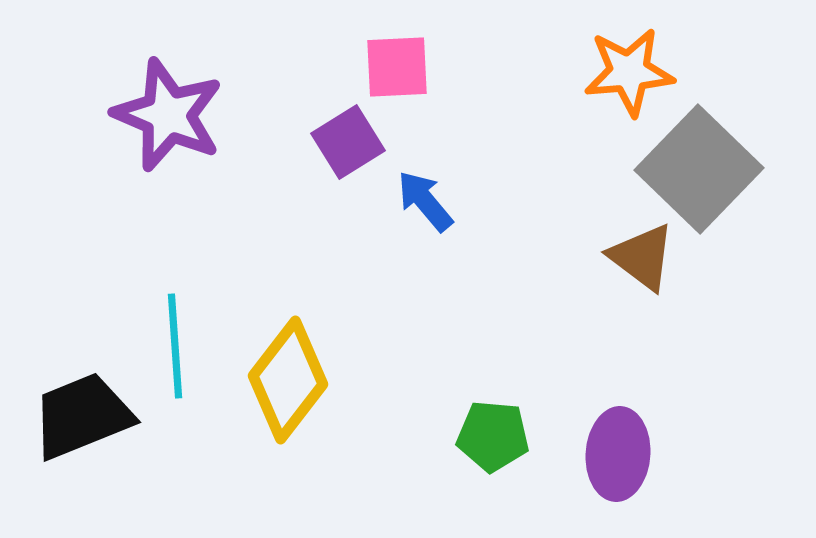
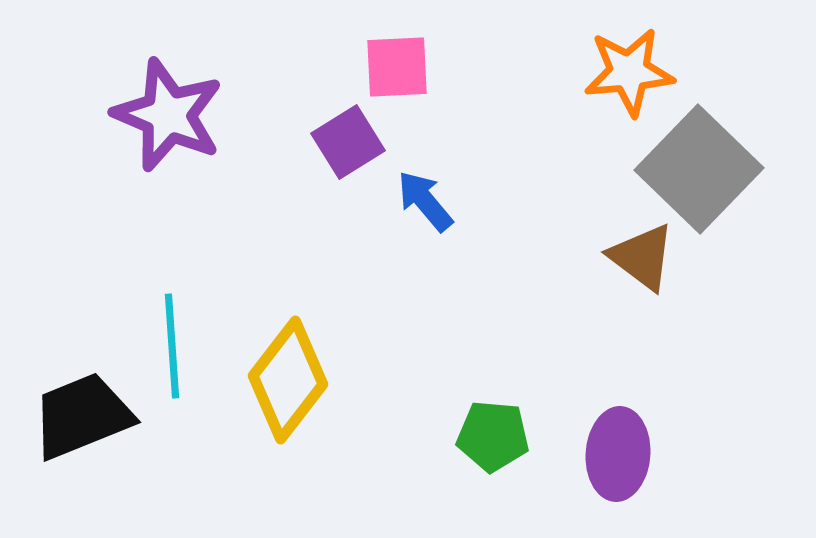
cyan line: moved 3 px left
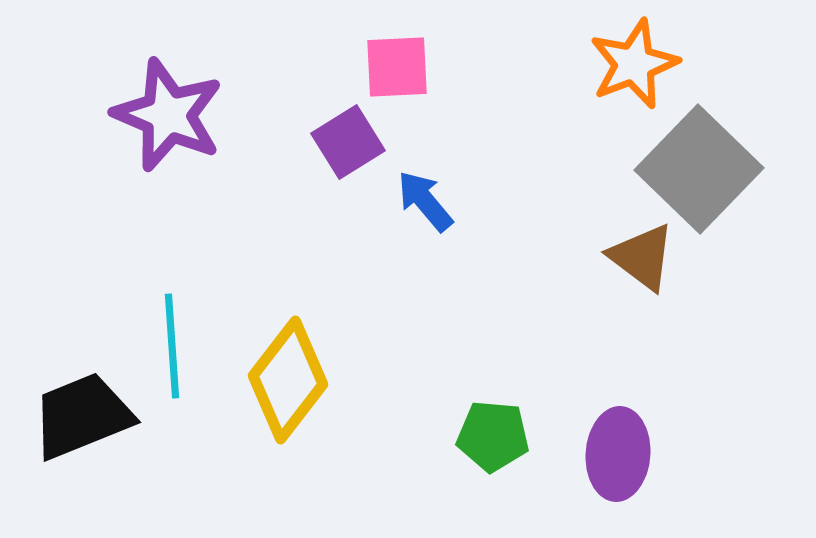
orange star: moved 5 px right, 8 px up; rotated 16 degrees counterclockwise
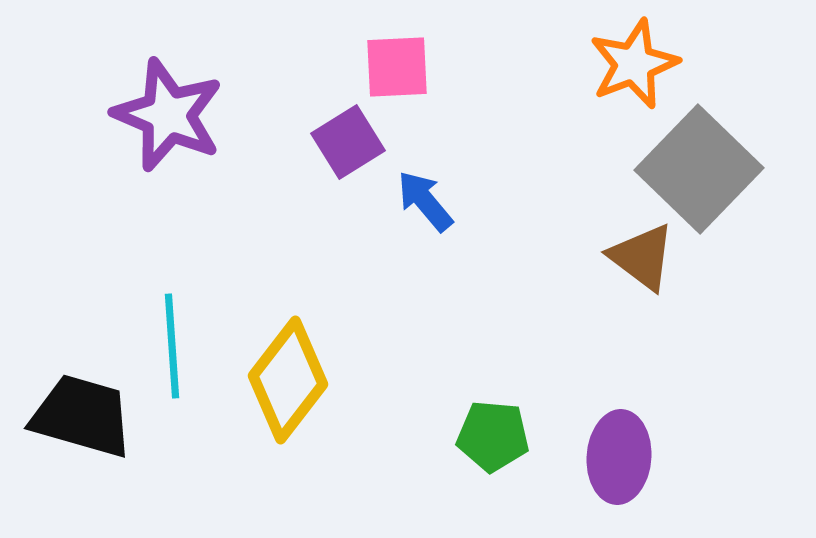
black trapezoid: rotated 38 degrees clockwise
purple ellipse: moved 1 px right, 3 px down
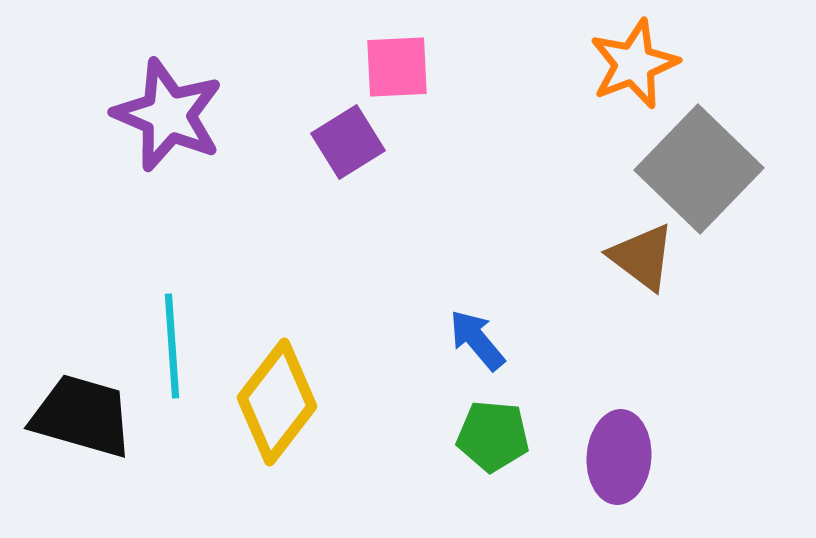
blue arrow: moved 52 px right, 139 px down
yellow diamond: moved 11 px left, 22 px down
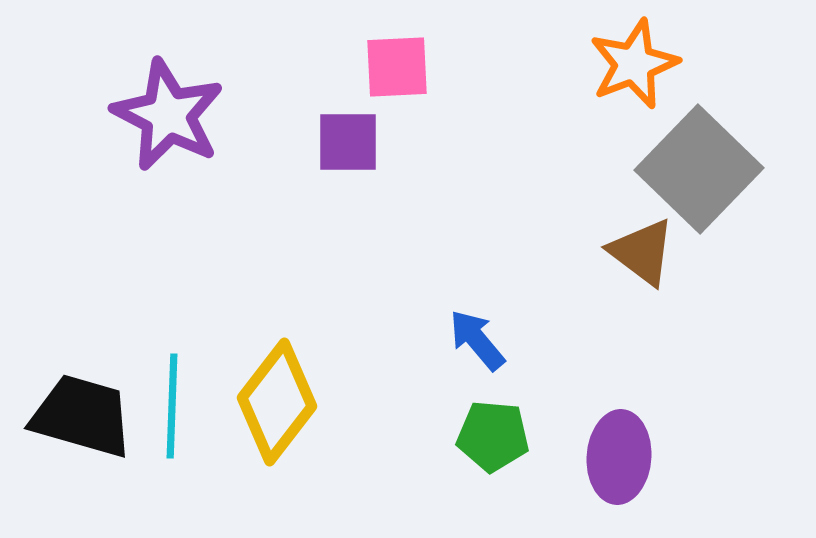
purple star: rotated 4 degrees clockwise
purple square: rotated 32 degrees clockwise
brown triangle: moved 5 px up
cyan line: moved 60 px down; rotated 6 degrees clockwise
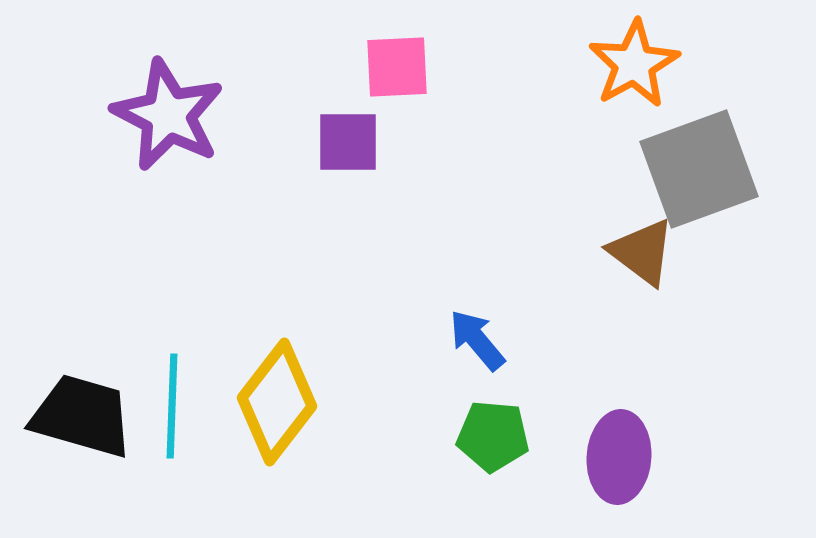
orange star: rotated 8 degrees counterclockwise
gray square: rotated 26 degrees clockwise
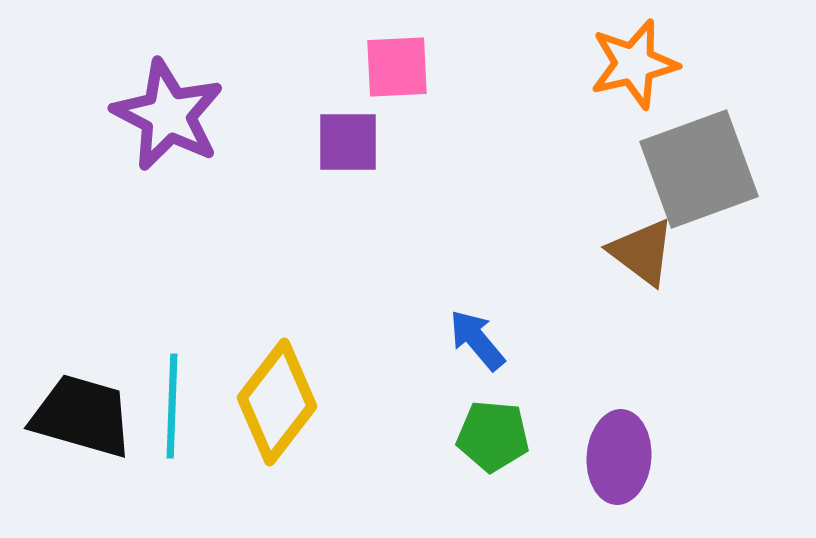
orange star: rotated 16 degrees clockwise
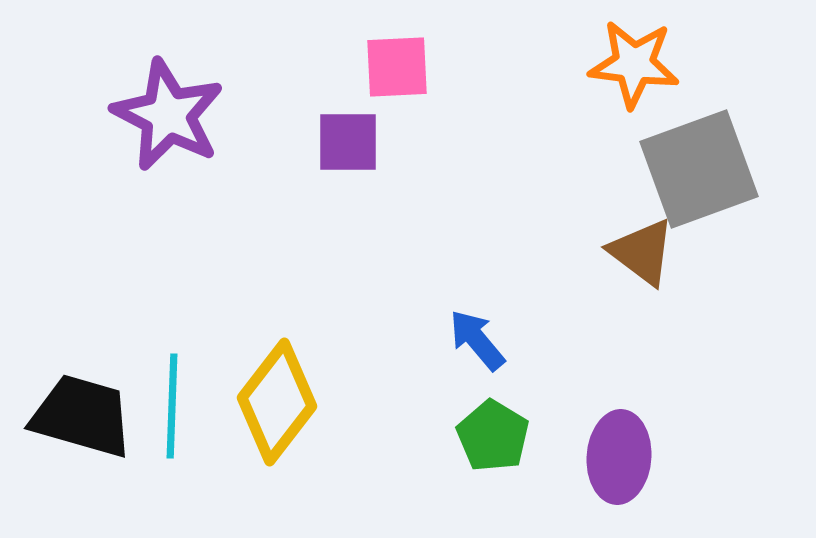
orange star: rotated 20 degrees clockwise
green pentagon: rotated 26 degrees clockwise
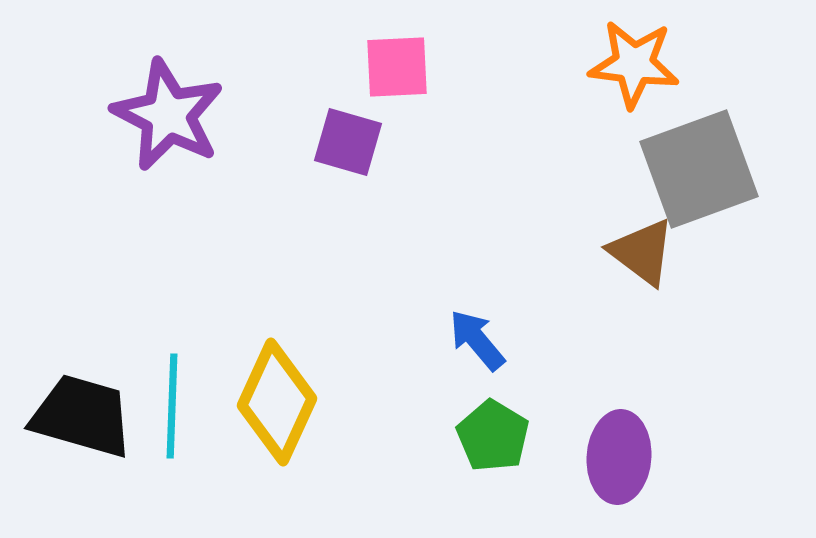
purple square: rotated 16 degrees clockwise
yellow diamond: rotated 13 degrees counterclockwise
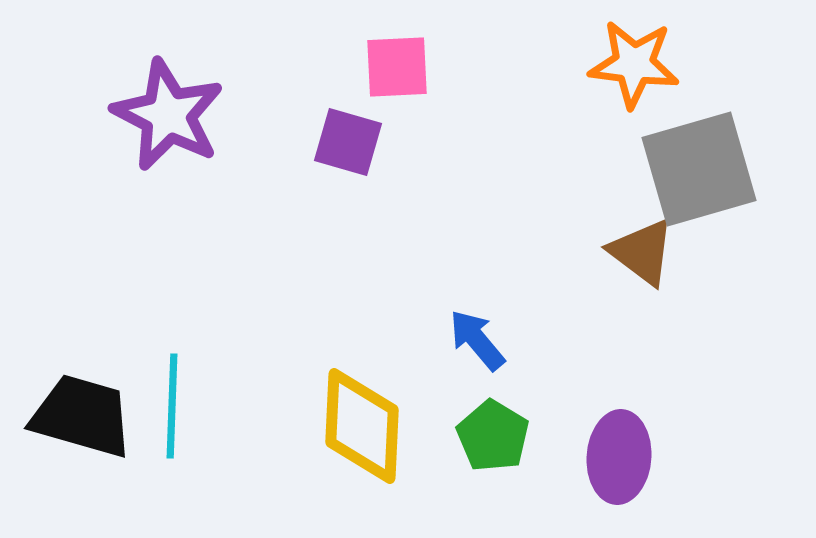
gray square: rotated 4 degrees clockwise
yellow diamond: moved 85 px right, 24 px down; rotated 22 degrees counterclockwise
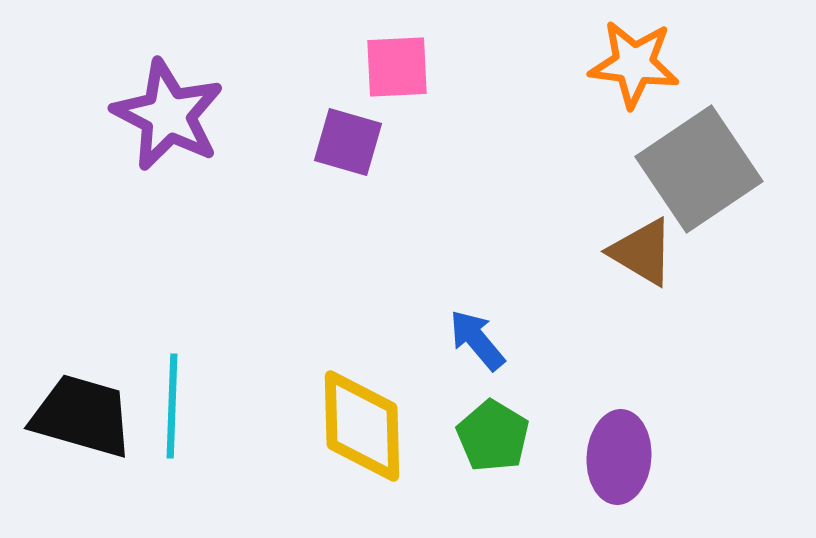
gray square: rotated 18 degrees counterclockwise
brown triangle: rotated 6 degrees counterclockwise
yellow diamond: rotated 4 degrees counterclockwise
